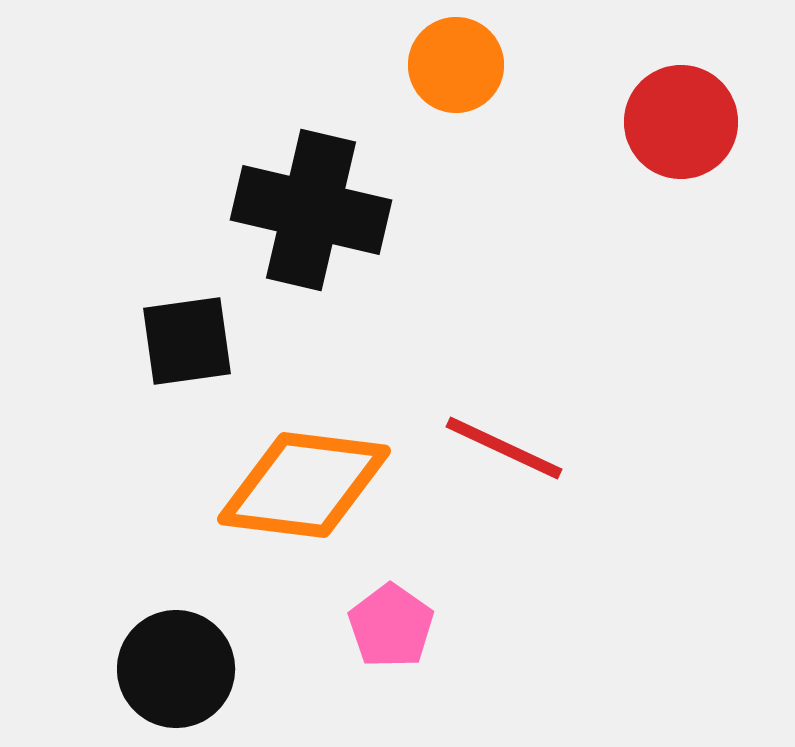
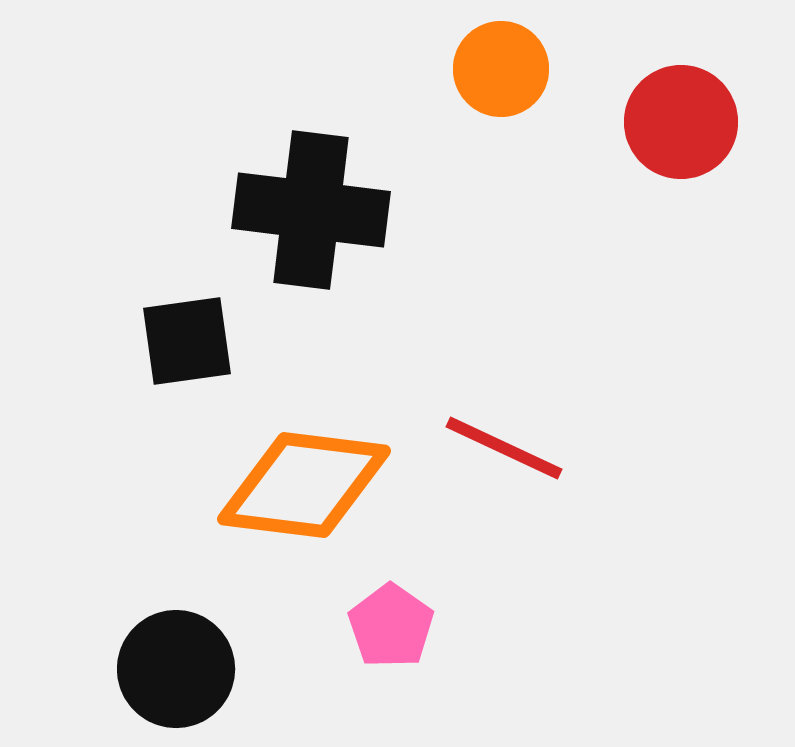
orange circle: moved 45 px right, 4 px down
black cross: rotated 6 degrees counterclockwise
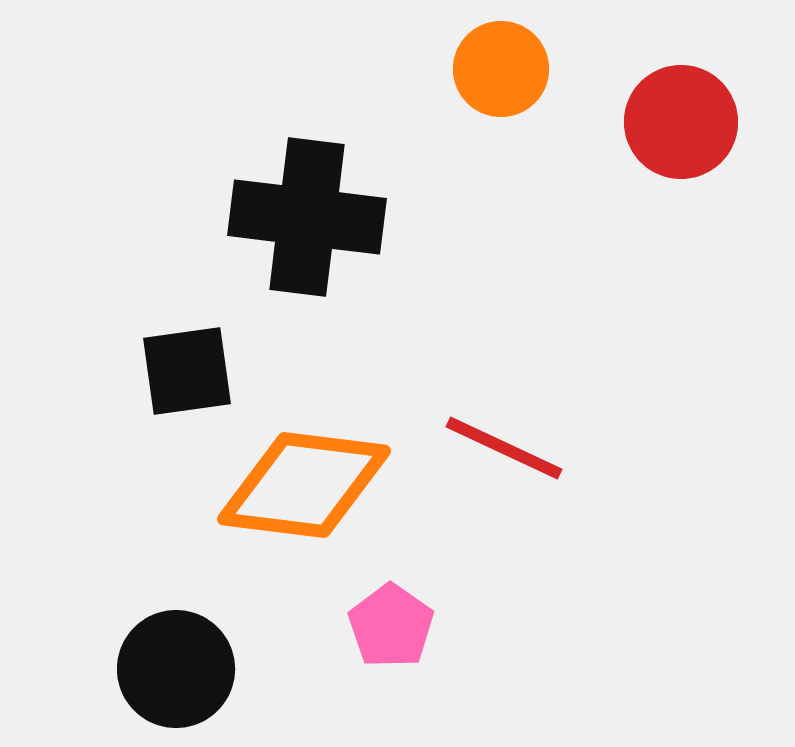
black cross: moved 4 px left, 7 px down
black square: moved 30 px down
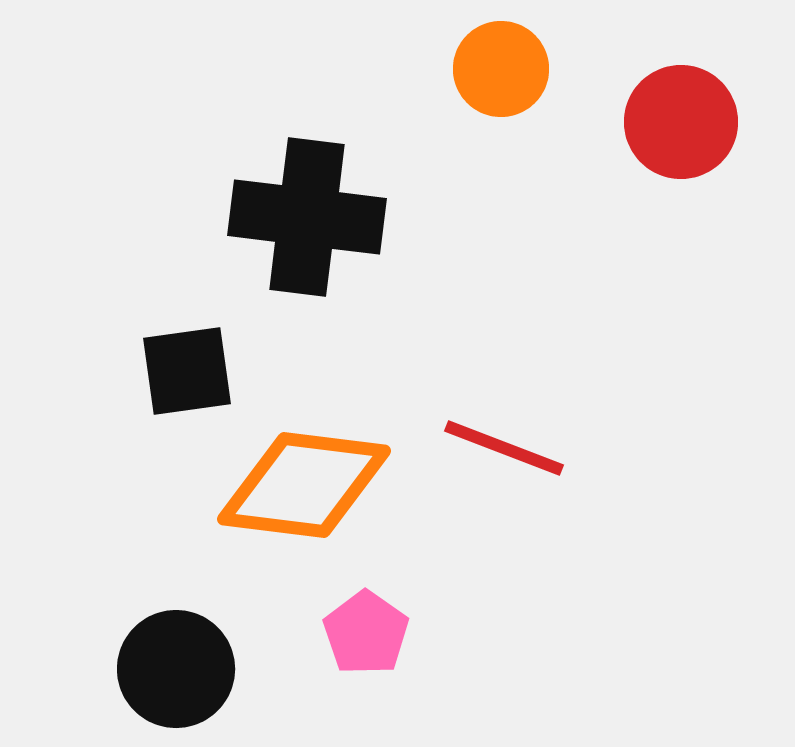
red line: rotated 4 degrees counterclockwise
pink pentagon: moved 25 px left, 7 px down
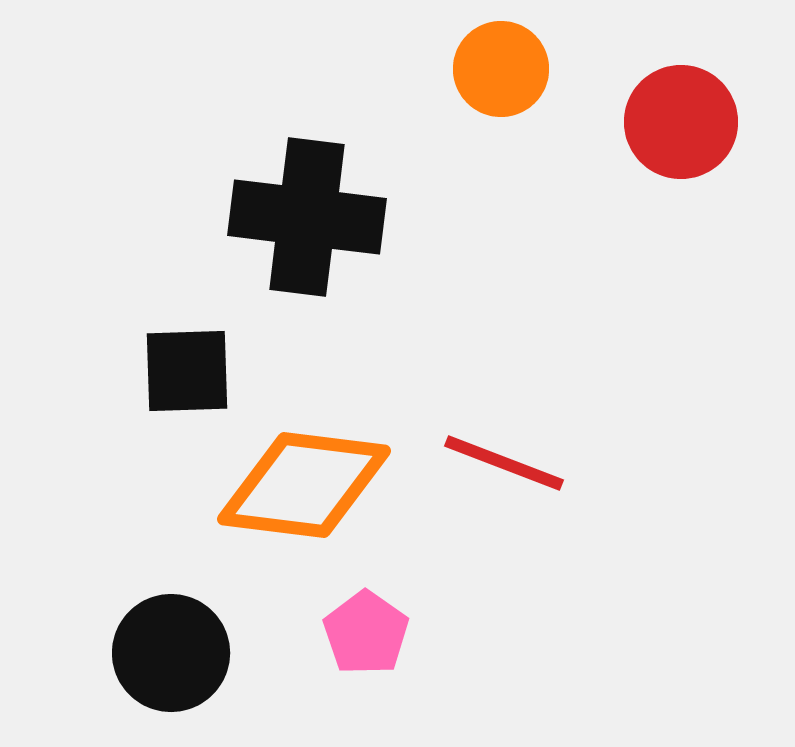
black square: rotated 6 degrees clockwise
red line: moved 15 px down
black circle: moved 5 px left, 16 px up
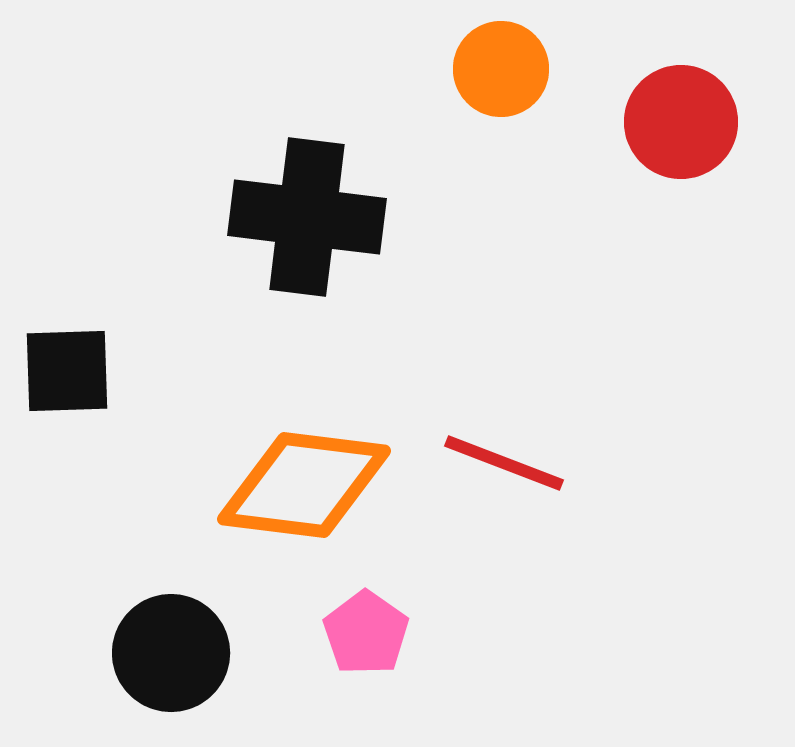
black square: moved 120 px left
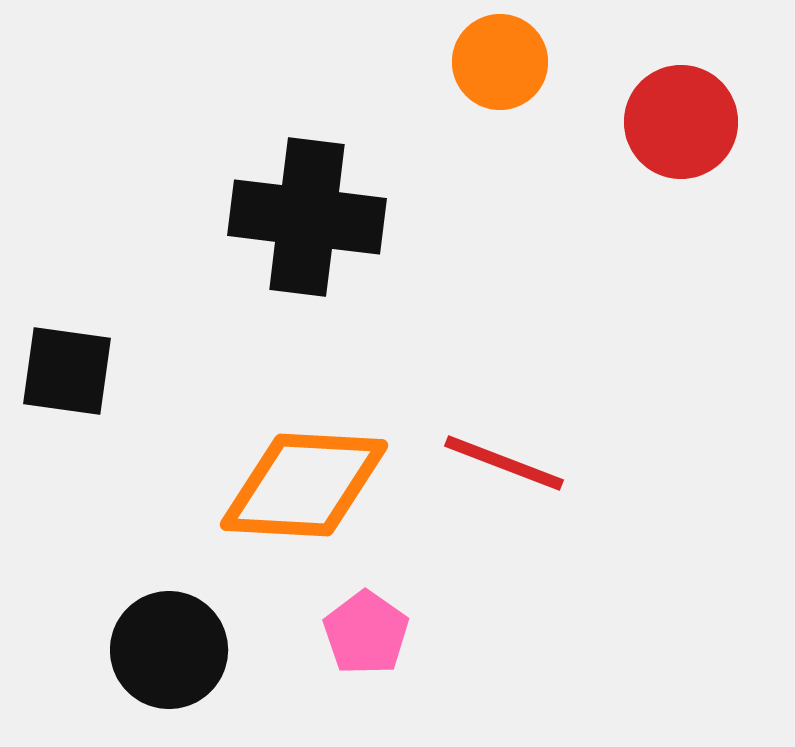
orange circle: moved 1 px left, 7 px up
black square: rotated 10 degrees clockwise
orange diamond: rotated 4 degrees counterclockwise
black circle: moved 2 px left, 3 px up
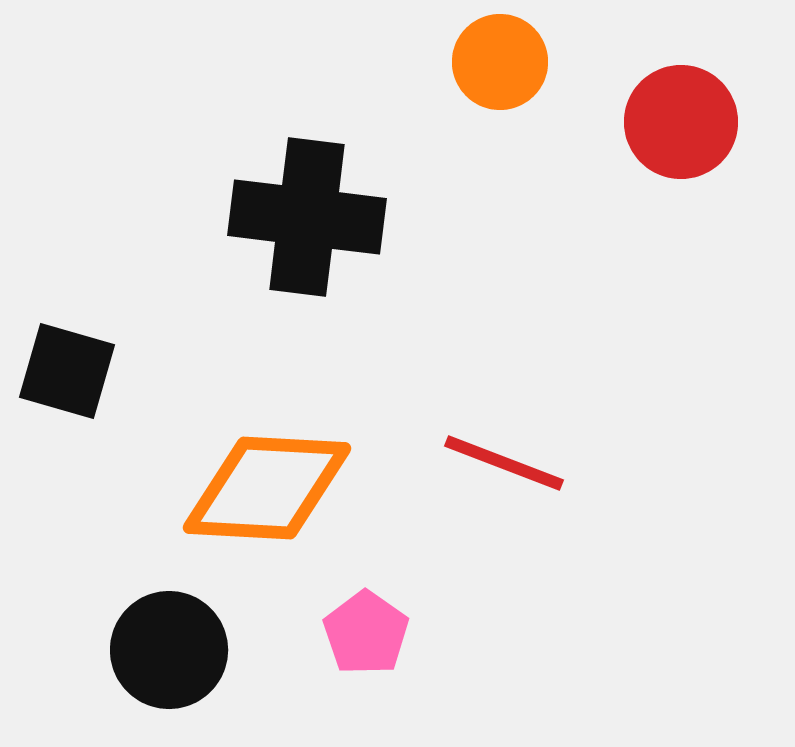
black square: rotated 8 degrees clockwise
orange diamond: moved 37 px left, 3 px down
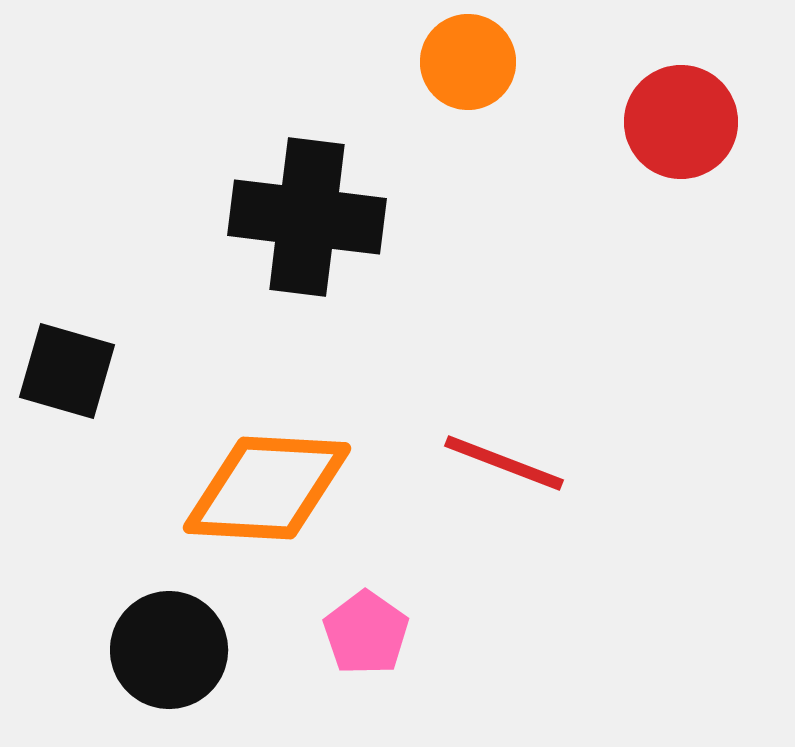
orange circle: moved 32 px left
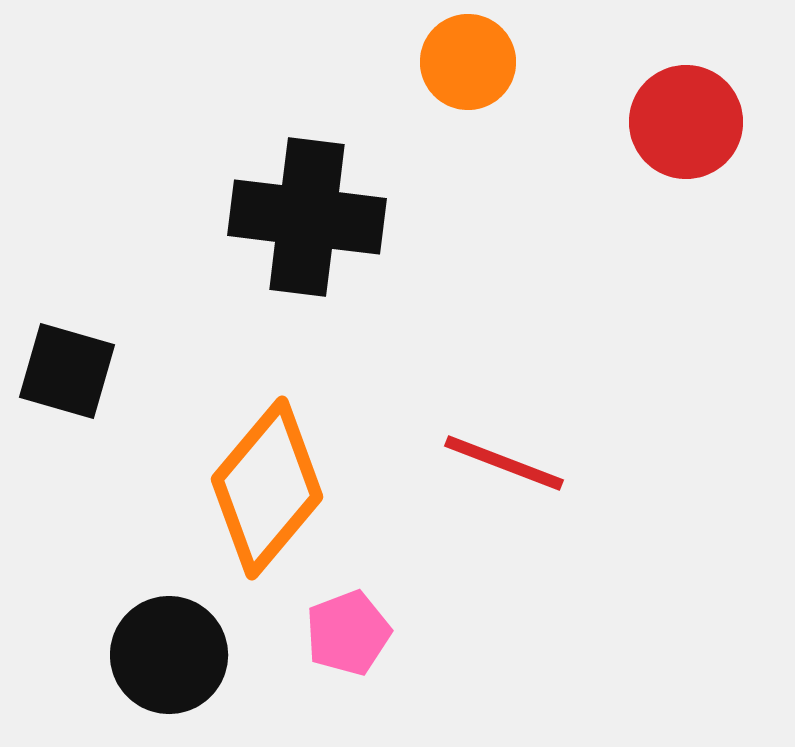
red circle: moved 5 px right
orange diamond: rotated 53 degrees counterclockwise
pink pentagon: moved 18 px left; rotated 16 degrees clockwise
black circle: moved 5 px down
